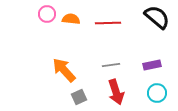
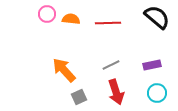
gray line: rotated 18 degrees counterclockwise
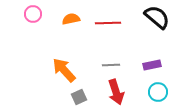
pink circle: moved 14 px left
orange semicircle: rotated 18 degrees counterclockwise
gray line: rotated 24 degrees clockwise
cyan circle: moved 1 px right, 1 px up
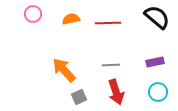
purple rectangle: moved 3 px right, 3 px up
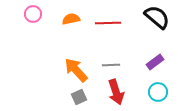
purple rectangle: rotated 24 degrees counterclockwise
orange arrow: moved 12 px right
